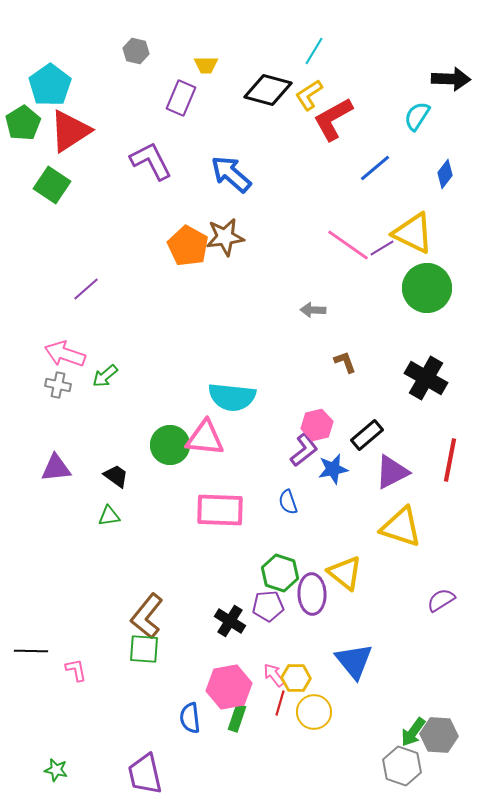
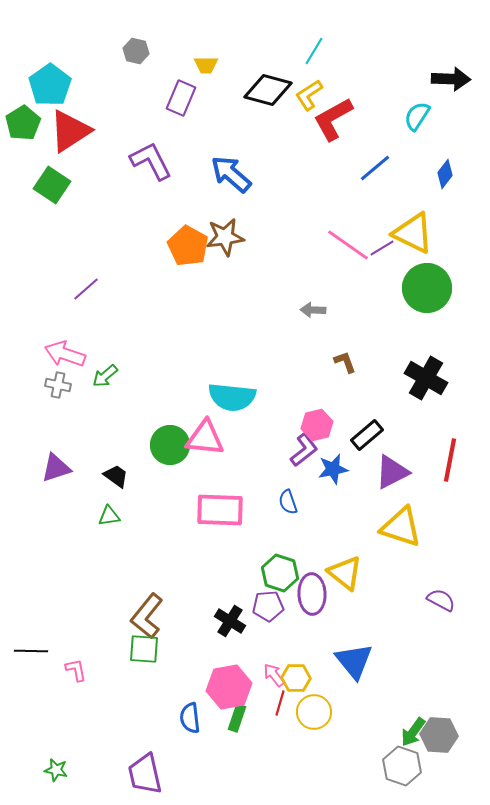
purple triangle at (56, 468): rotated 12 degrees counterclockwise
purple semicircle at (441, 600): rotated 60 degrees clockwise
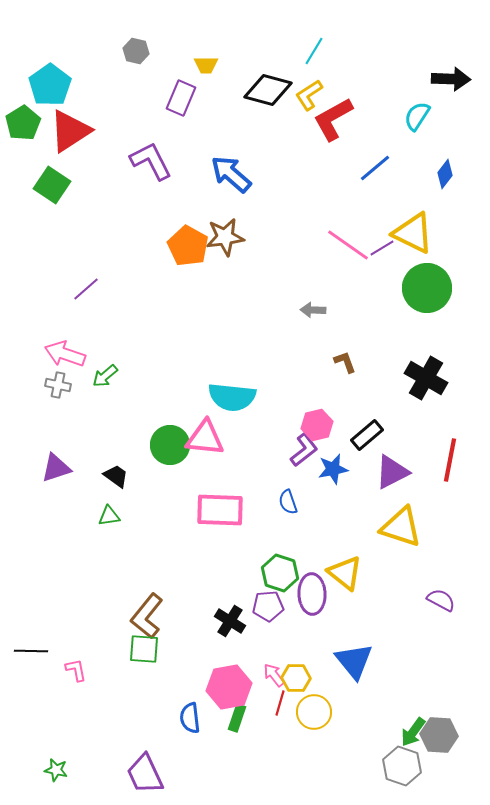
purple trapezoid at (145, 774): rotated 12 degrees counterclockwise
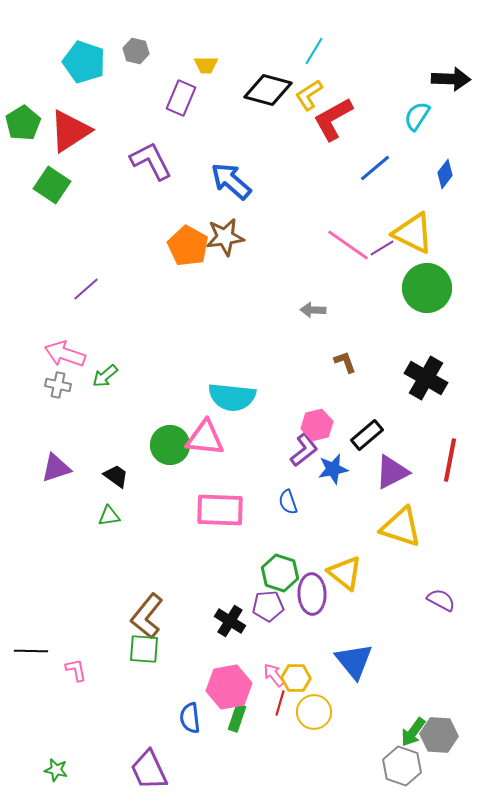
cyan pentagon at (50, 85): moved 34 px right, 23 px up; rotated 18 degrees counterclockwise
blue arrow at (231, 174): moved 7 px down
purple trapezoid at (145, 774): moved 4 px right, 4 px up
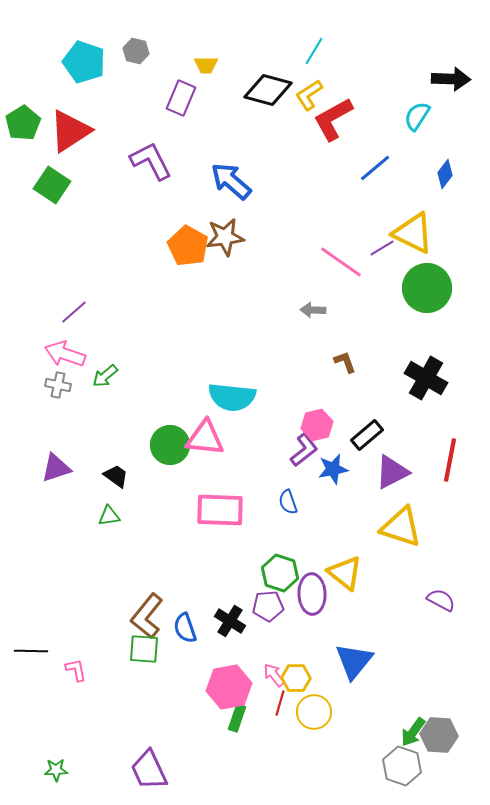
pink line at (348, 245): moved 7 px left, 17 px down
purple line at (86, 289): moved 12 px left, 23 px down
blue triangle at (354, 661): rotated 18 degrees clockwise
blue semicircle at (190, 718): moved 5 px left, 90 px up; rotated 12 degrees counterclockwise
green star at (56, 770): rotated 15 degrees counterclockwise
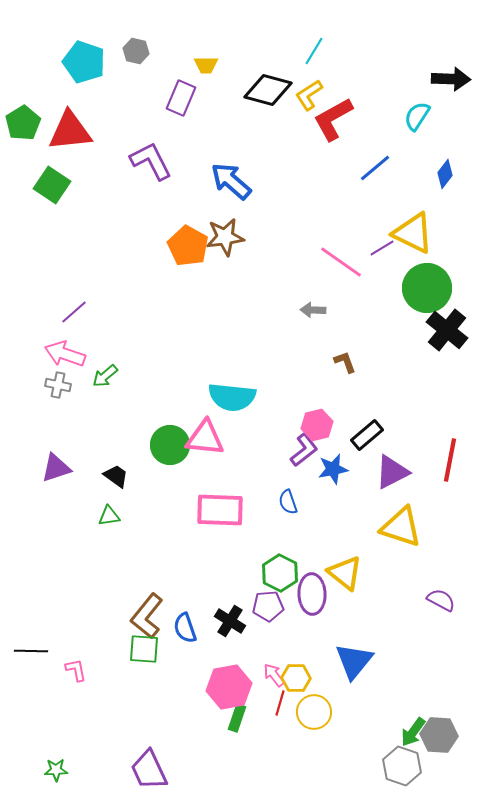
red triangle at (70, 131): rotated 27 degrees clockwise
black cross at (426, 378): moved 21 px right, 48 px up; rotated 9 degrees clockwise
green hexagon at (280, 573): rotated 9 degrees clockwise
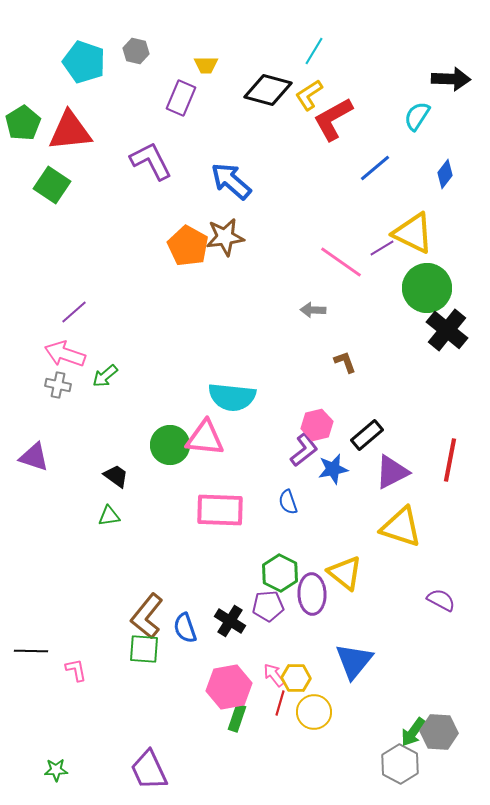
purple triangle at (56, 468): moved 22 px left, 11 px up; rotated 36 degrees clockwise
gray hexagon at (439, 735): moved 3 px up
gray hexagon at (402, 766): moved 2 px left, 2 px up; rotated 9 degrees clockwise
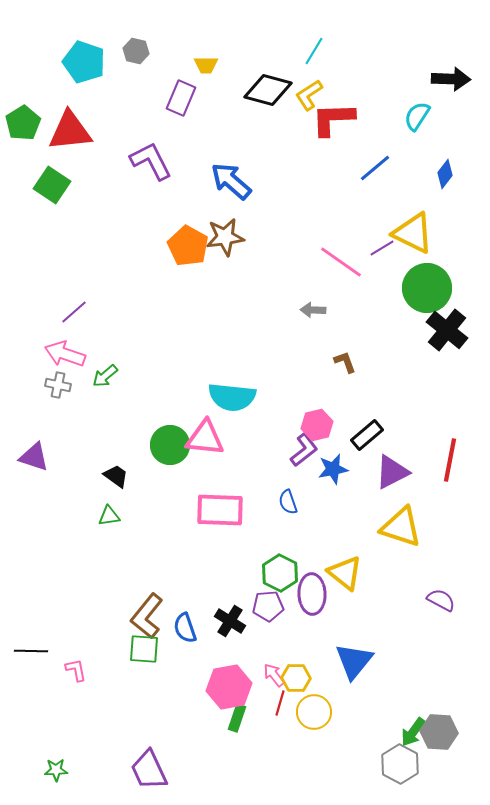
red L-shape at (333, 119): rotated 27 degrees clockwise
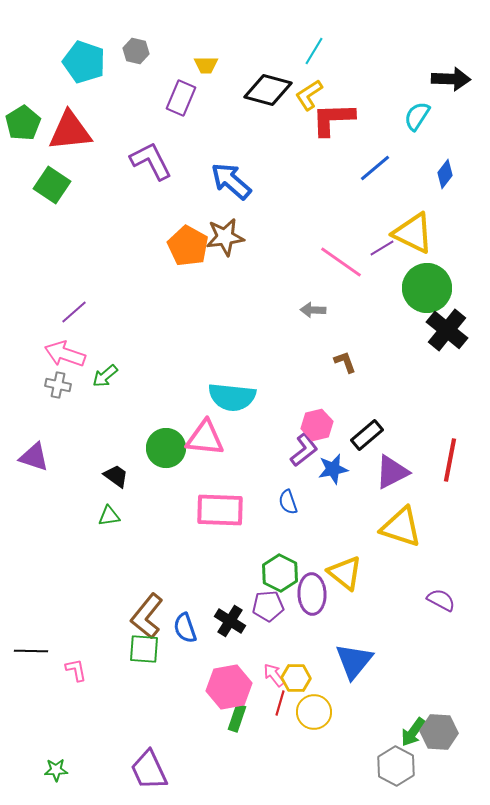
green circle at (170, 445): moved 4 px left, 3 px down
gray hexagon at (400, 764): moved 4 px left, 2 px down
